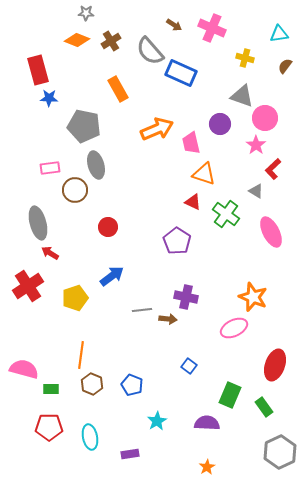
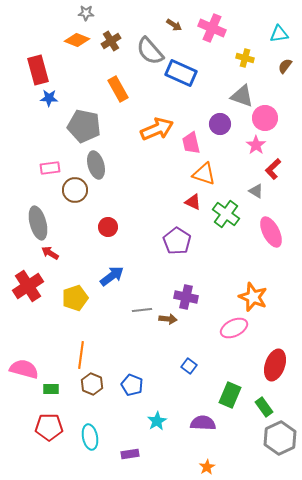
purple semicircle at (207, 423): moved 4 px left
gray hexagon at (280, 452): moved 14 px up
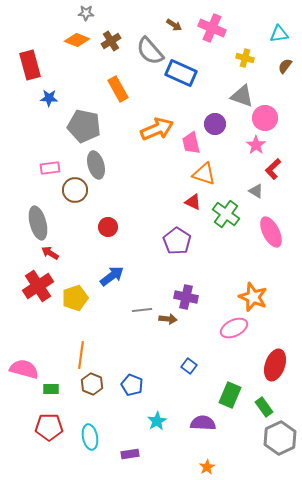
red rectangle at (38, 70): moved 8 px left, 5 px up
purple circle at (220, 124): moved 5 px left
red cross at (28, 286): moved 10 px right
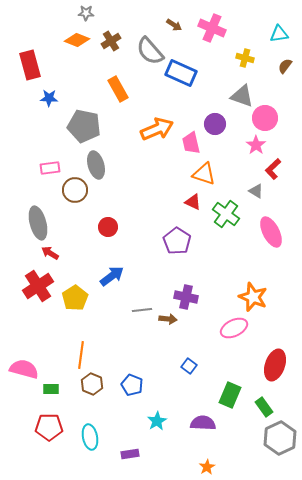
yellow pentagon at (75, 298): rotated 15 degrees counterclockwise
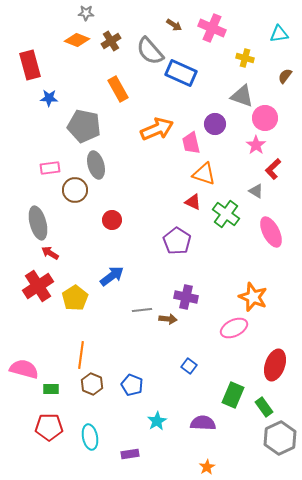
brown semicircle at (285, 66): moved 10 px down
red circle at (108, 227): moved 4 px right, 7 px up
green rectangle at (230, 395): moved 3 px right
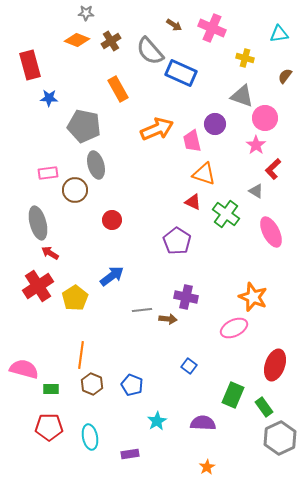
pink trapezoid at (191, 143): moved 1 px right, 2 px up
pink rectangle at (50, 168): moved 2 px left, 5 px down
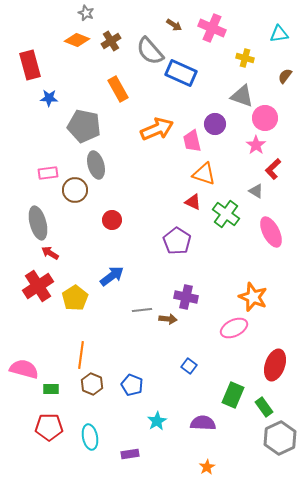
gray star at (86, 13): rotated 21 degrees clockwise
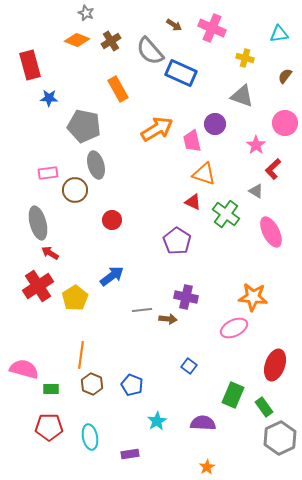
pink circle at (265, 118): moved 20 px right, 5 px down
orange arrow at (157, 129): rotated 8 degrees counterclockwise
orange star at (253, 297): rotated 16 degrees counterclockwise
